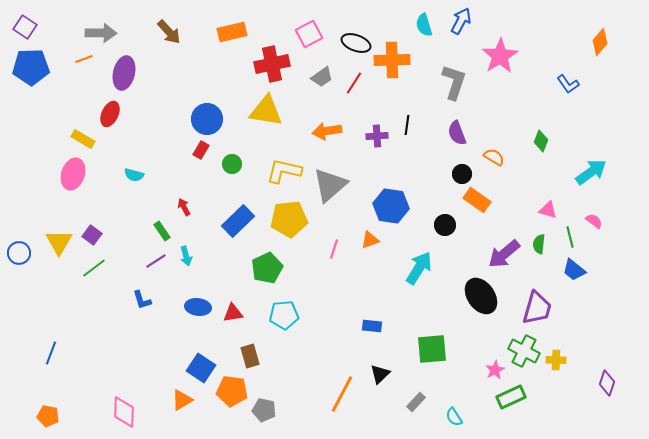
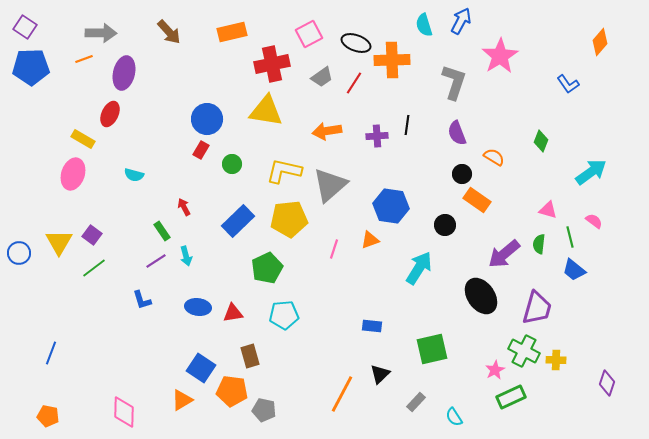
green square at (432, 349): rotated 8 degrees counterclockwise
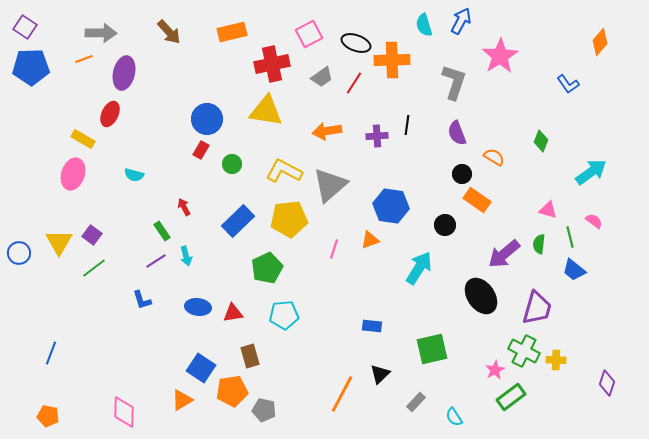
yellow L-shape at (284, 171): rotated 15 degrees clockwise
orange pentagon at (232, 391): rotated 16 degrees counterclockwise
green rectangle at (511, 397): rotated 12 degrees counterclockwise
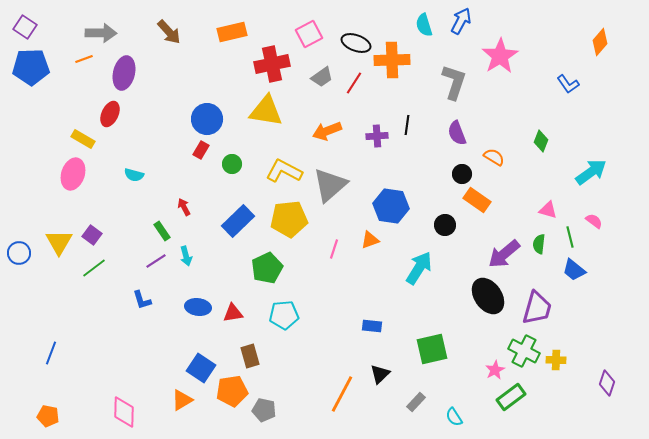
orange arrow at (327, 131): rotated 12 degrees counterclockwise
black ellipse at (481, 296): moved 7 px right
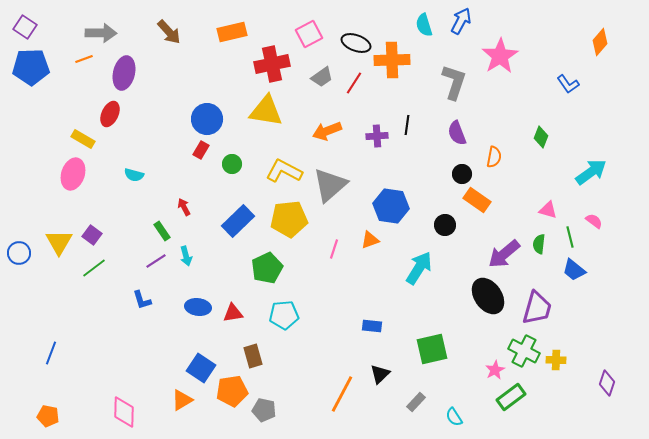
green diamond at (541, 141): moved 4 px up
orange semicircle at (494, 157): rotated 70 degrees clockwise
brown rectangle at (250, 356): moved 3 px right
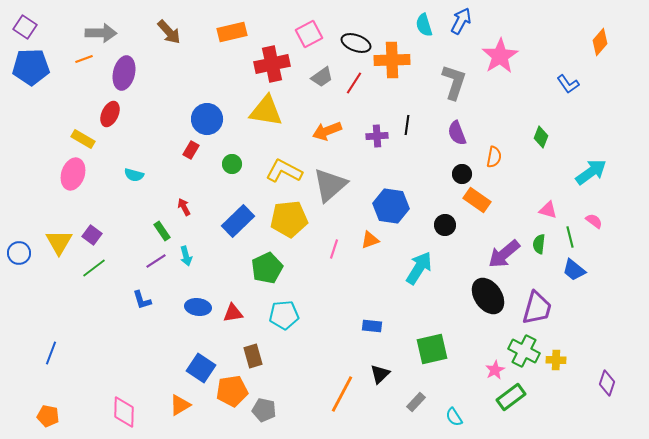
red rectangle at (201, 150): moved 10 px left
orange triangle at (182, 400): moved 2 px left, 5 px down
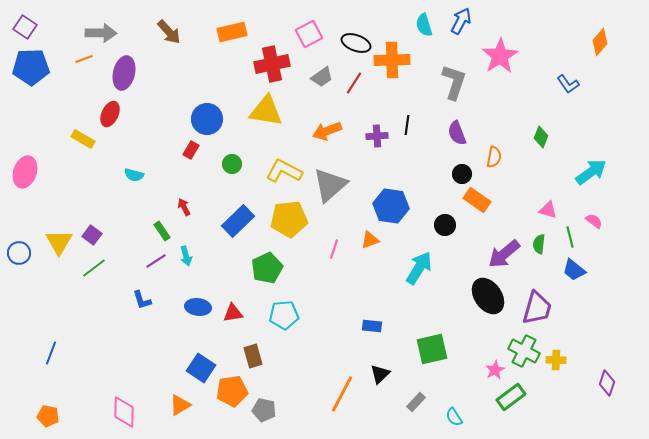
pink ellipse at (73, 174): moved 48 px left, 2 px up
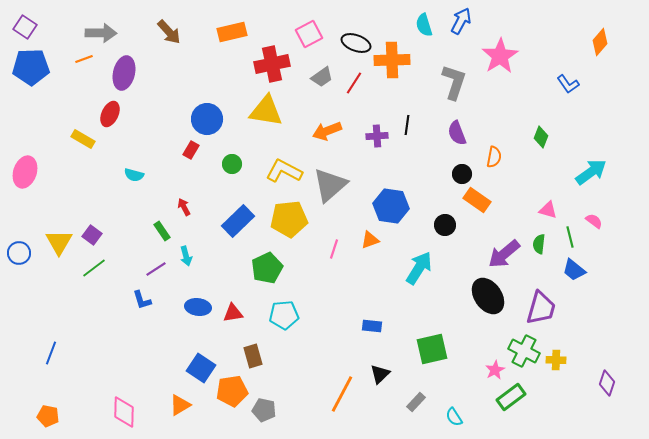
purple line at (156, 261): moved 8 px down
purple trapezoid at (537, 308): moved 4 px right
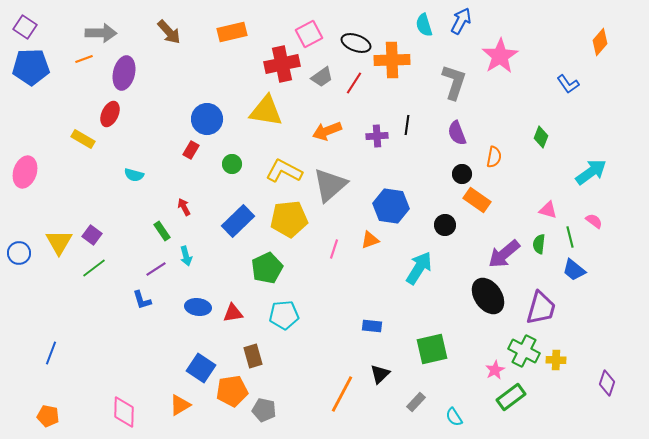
red cross at (272, 64): moved 10 px right
